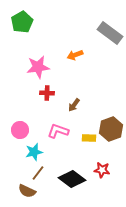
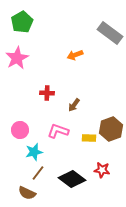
pink star: moved 21 px left, 9 px up; rotated 20 degrees counterclockwise
brown semicircle: moved 2 px down
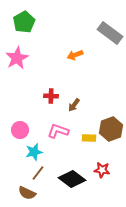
green pentagon: moved 2 px right
red cross: moved 4 px right, 3 px down
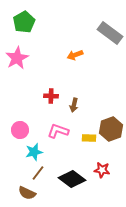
brown arrow: rotated 24 degrees counterclockwise
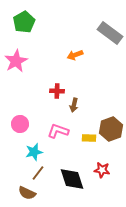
pink star: moved 1 px left, 3 px down
red cross: moved 6 px right, 5 px up
pink circle: moved 6 px up
black diamond: rotated 36 degrees clockwise
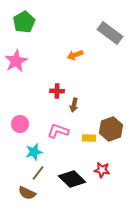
black diamond: rotated 28 degrees counterclockwise
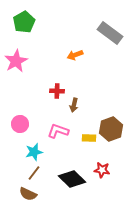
brown line: moved 4 px left
brown semicircle: moved 1 px right, 1 px down
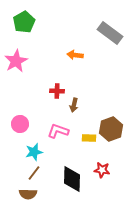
orange arrow: rotated 28 degrees clockwise
black diamond: rotated 48 degrees clockwise
brown semicircle: rotated 24 degrees counterclockwise
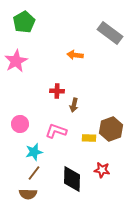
pink L-shape: moved 2 px left
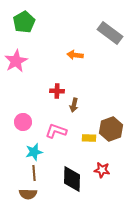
pink circle: moved 3 px right, 2 px up
brown line: rotated 42 degrees counterclockwise
